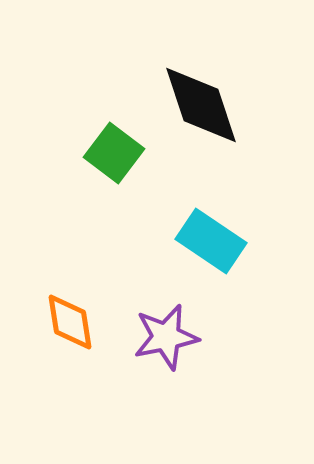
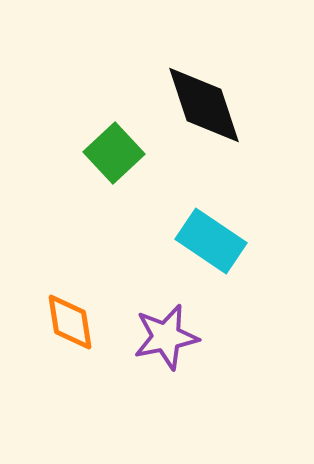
black diamond: moved 3 px right
green square: rotated 10 degrees clockwise
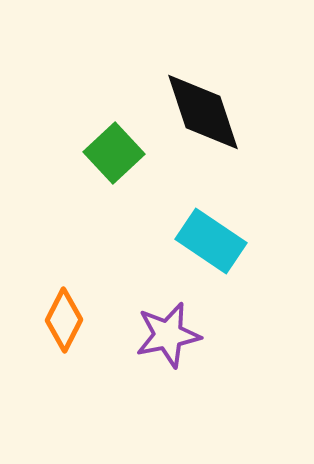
black diamond: moved 1 px left, 7 px down
orange diamond: moved 6 px left, 2 px up; rotated 36 degrees clockwise
purple star: moved 2 px right, 2 px up
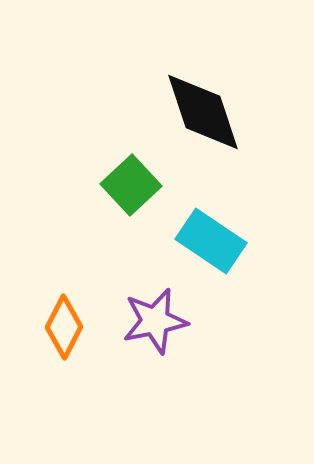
green square: moved 17 px right, 32 px down
orange diamond: moved 7 px down
purple star: moved 13 px left, 14 px up
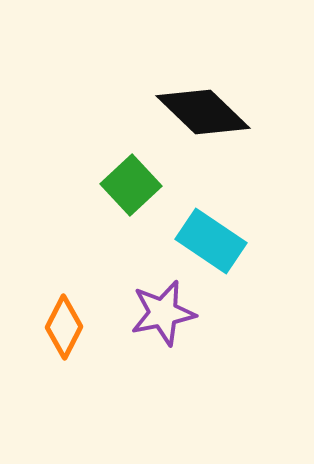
black diamond: rotated 28 degrees counterclockwise
purple star: moved 8 px right, 8 px up
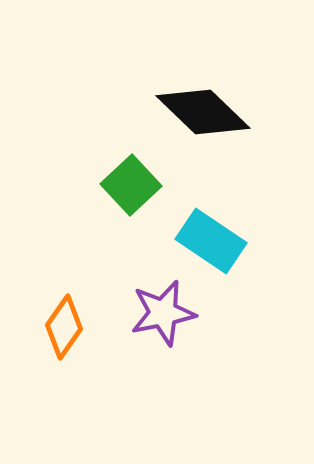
orange diamond: rotated 8 degrees clockwise
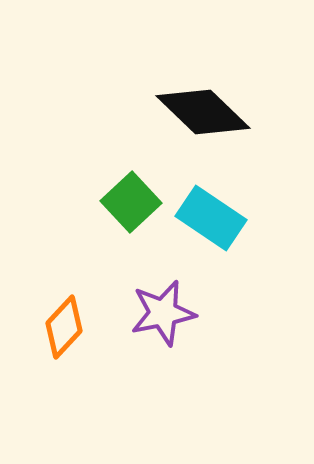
green square: moved 17 px down
cyan rectangle: moved 23 px up
orange diamond: rotated 8 degrees clockwise
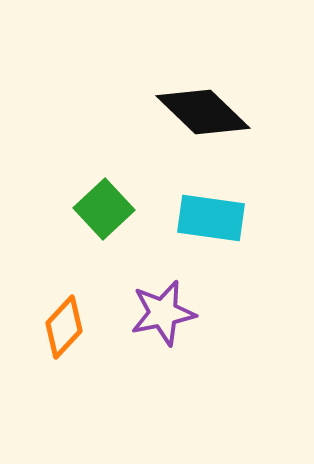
green square: moved 27 px left, 7 px down
cyan rectangle: rotated 26 degrees counterclockwise
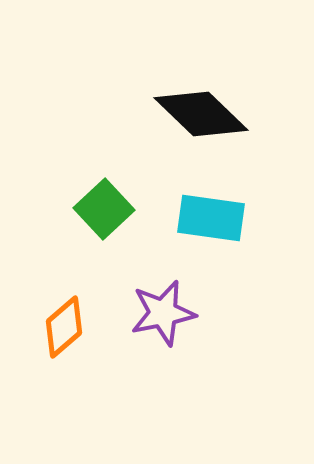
black diamond: moved 2 px left, 2 px down
orange diamond: rotated 6 degrees clockwise
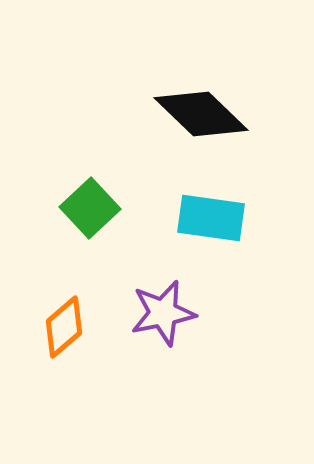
green square: moved 14 px left, 1 px up
